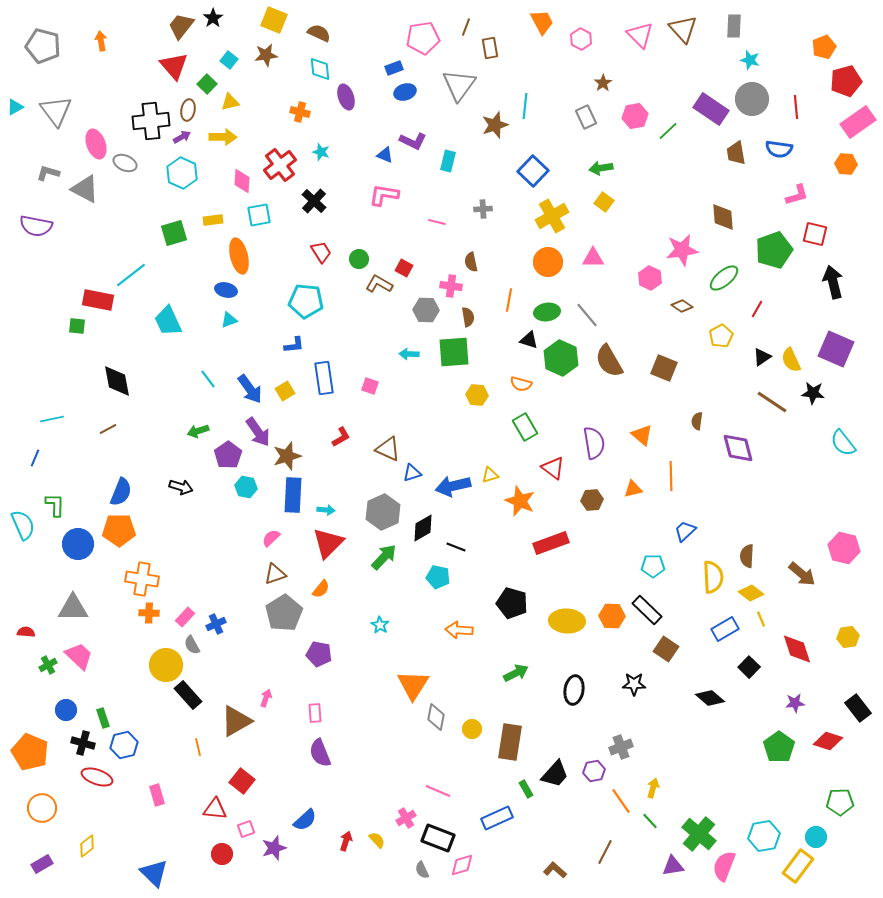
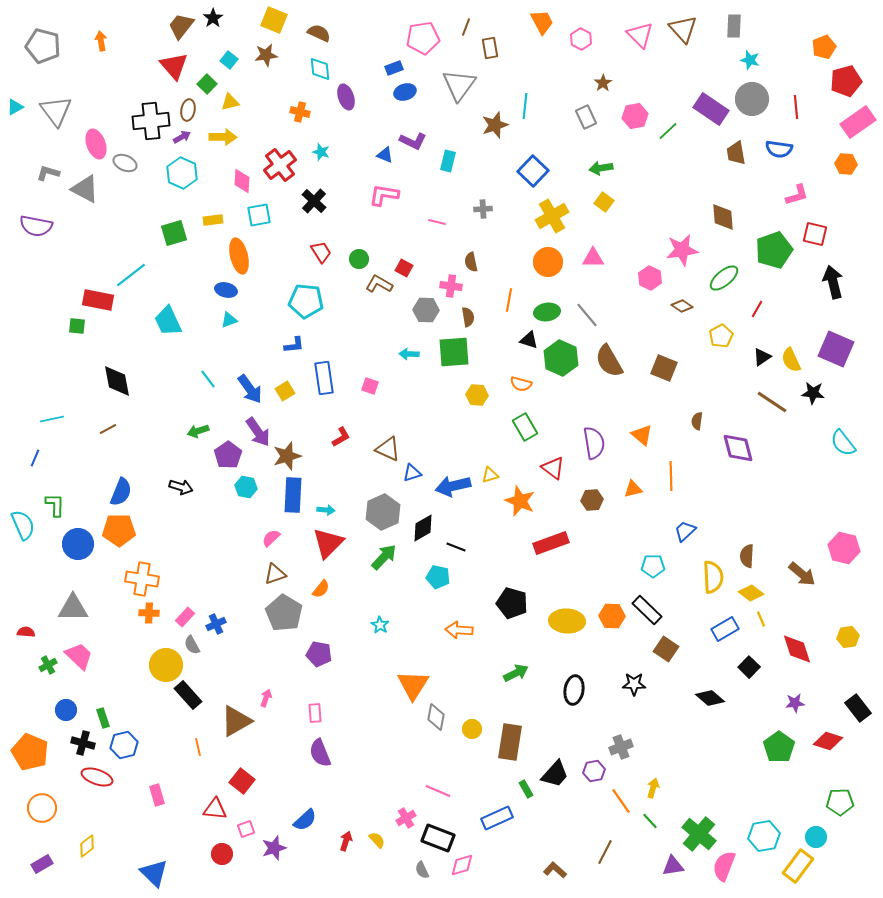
gray pentagon at (284, 613): rotated 9 degrees counterclockwise
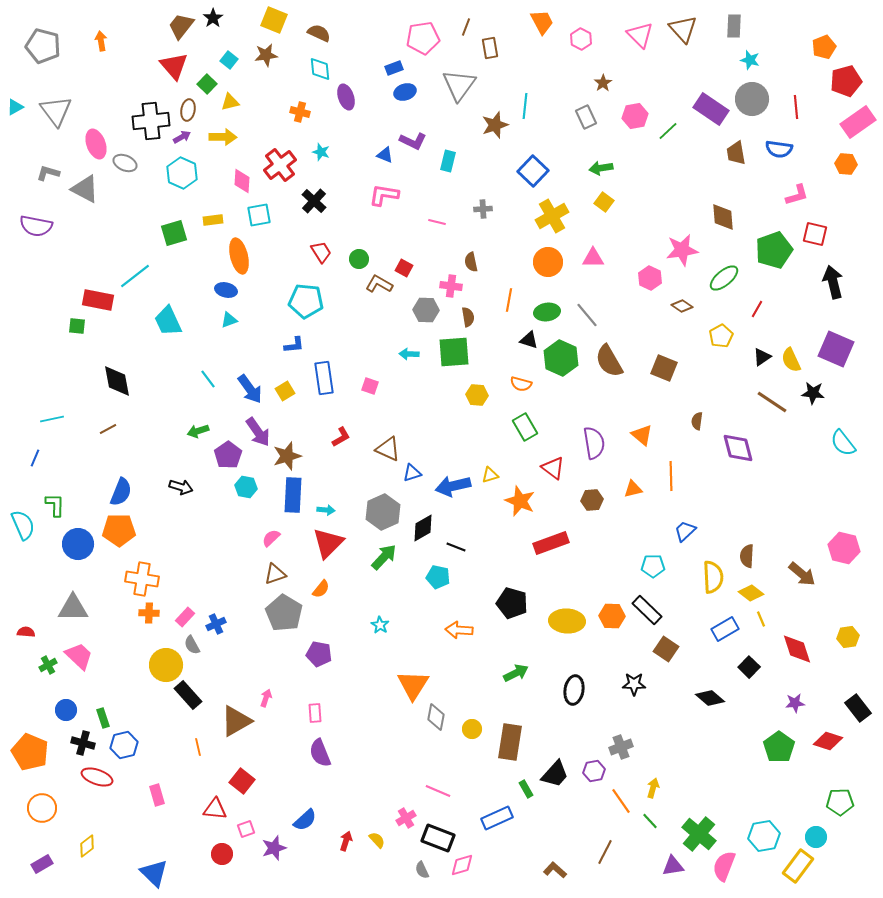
cyan line at (131, 275): moved 4 px right, 1 px down
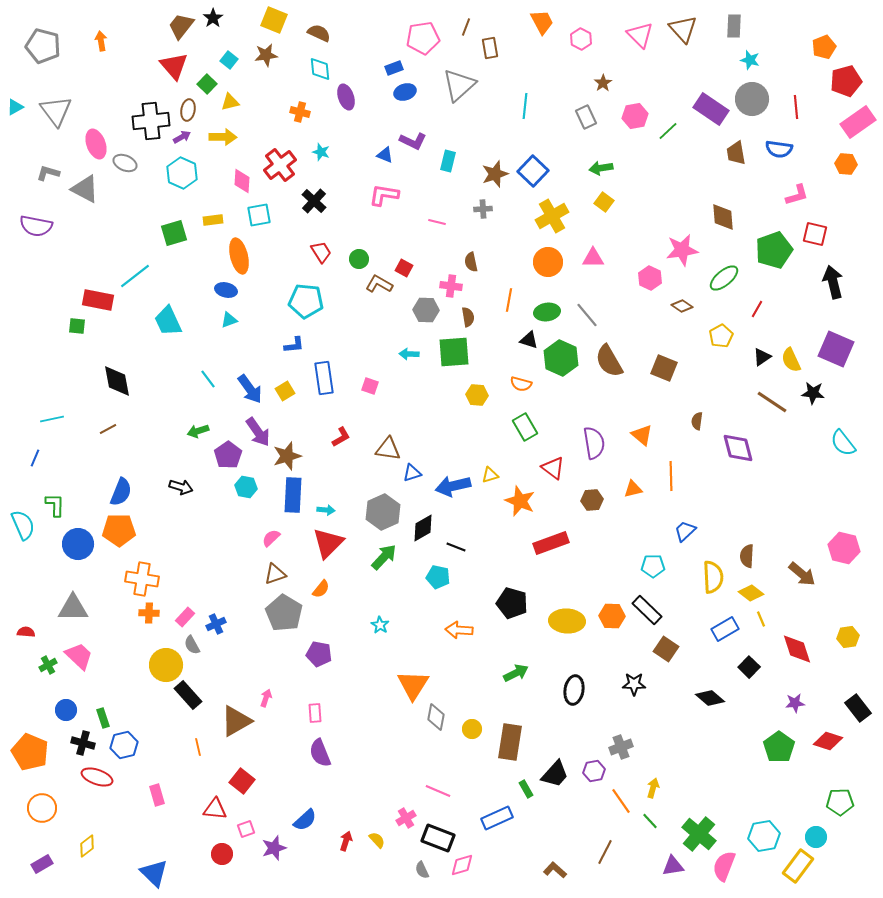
gray triangle at (459, 85): rotated 12 degrees clockwise
brown star at (495, 125): moved 49 px down
brown triangle at (388, 449): rotated 16 degrees counterclockwise
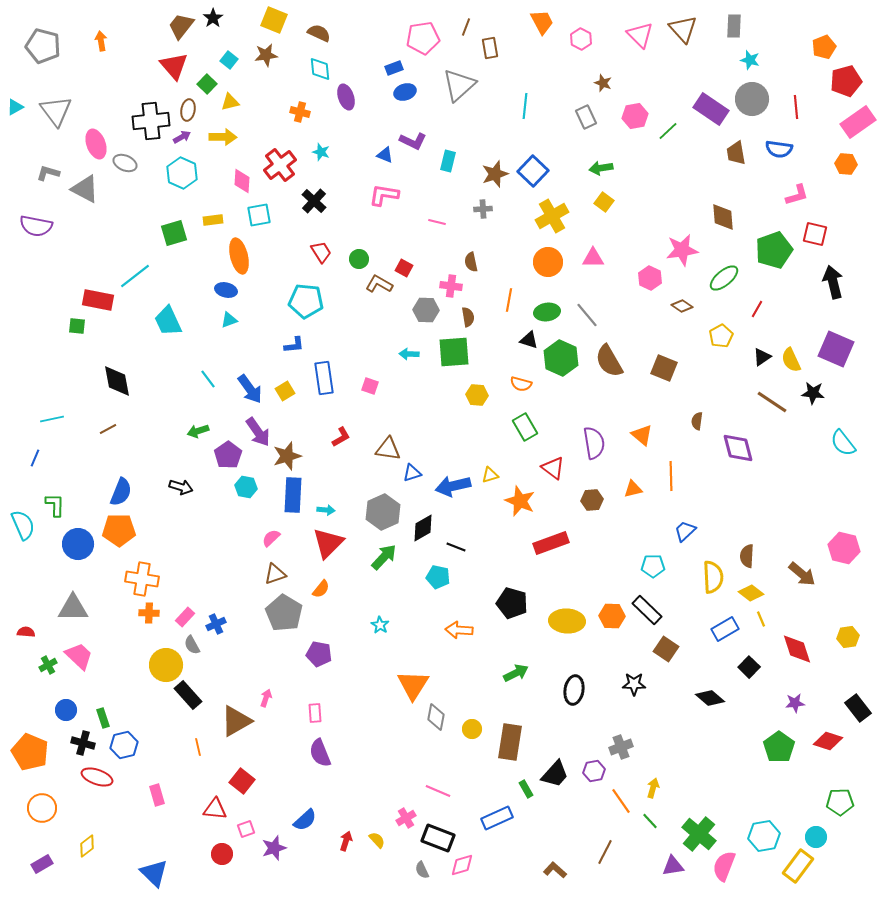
brown star at (603, 83): rotated 18 degrees counterclockwise
